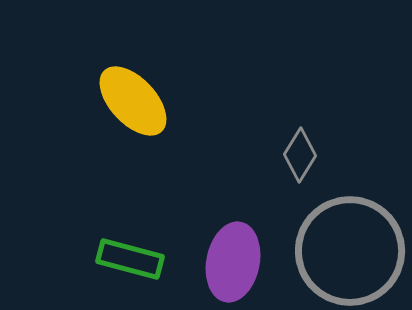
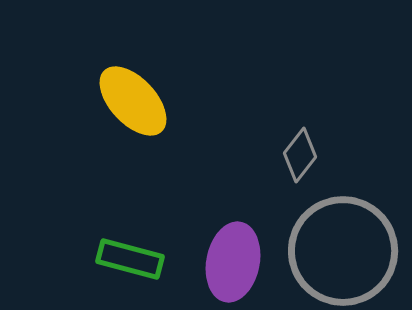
gray diamond: rotated 6 degrees clockwise
gray circle: moved 7 px left
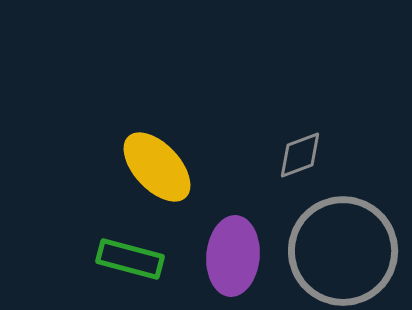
yellow ellipse: moved 24 px right, 66 px down
gray diamond: rotated 32 degrees clockwise
purple ellipse: moved 6 px up; rotated 6 degrees counterclockwise
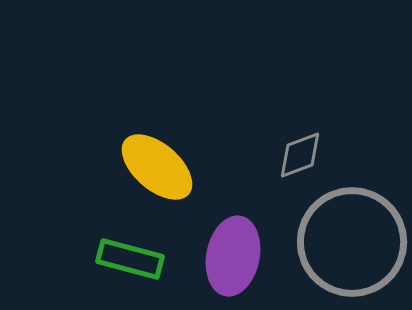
yellow ellipse: rotated 6 degrees counterclockwise
gray circle: moved 9 px right, 9 px up
purple ellipse: rotated 6 degrees clockwise
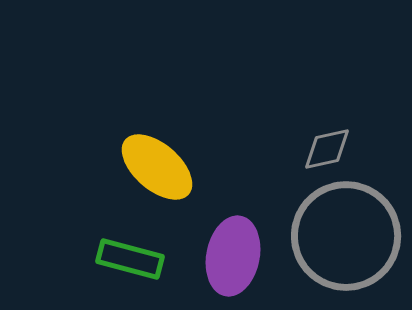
gray diamond: moved 27 px right, 6 px up; rotated 8 degrees clockwise
gray circle: moved 6 px left, 6 px up
